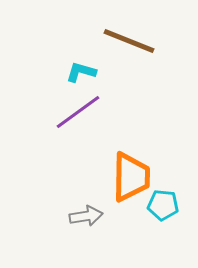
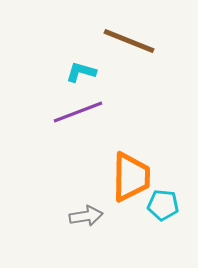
purple line: rotated 15 degrees clockwise
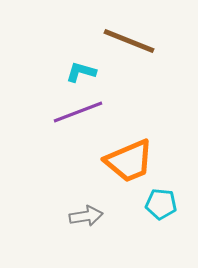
orange trapezoid: moved 2 px left, 16 px up; rotated 66 degrees clockwise
cyan pentagon: moved 2 px left, 1 px up
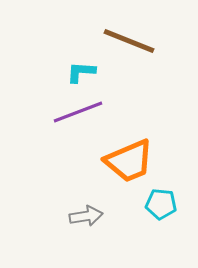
cyan L-shape: rotated 12 degrees counterclockwise
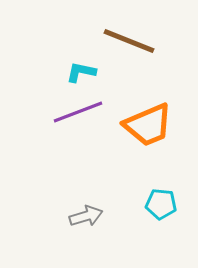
cyan L-shape: rotated 8 degrees clockwise
orange trapezoid: moved 19 px right, 36 px up
gray arrow: rotated 8 degrees counterclockwise
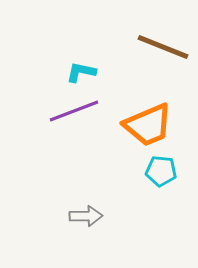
brown line: moved 34 px right, 6 px down
purple line: moved 4 px left, 1 px up
cyan pentagon: moved 33 px up
gray arrow: rotated 16 degrees clockwise
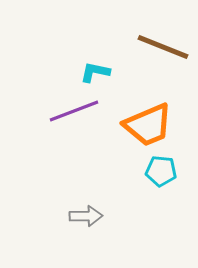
cyan L-shape: moved 14 px right
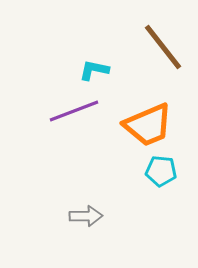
brown line: rotated 30 degrees clockwise
cyan L-shape: moved 1 px left, 2 px up
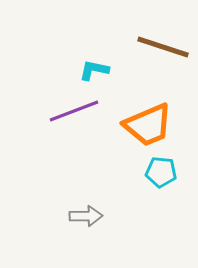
brown line: rotated 34 degrees counterclockwise
cyan pentagon: moved 1 px down
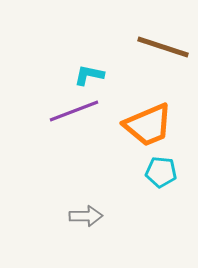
cyan L-shape: moved 5 px left, 5 px down
